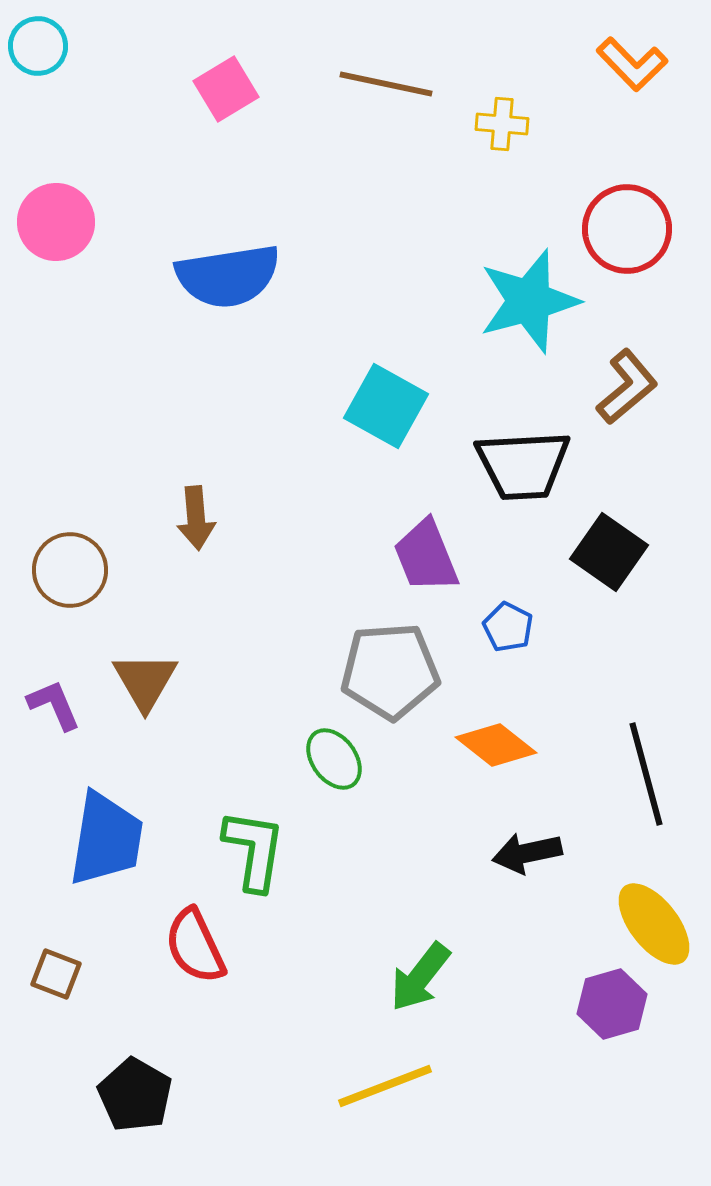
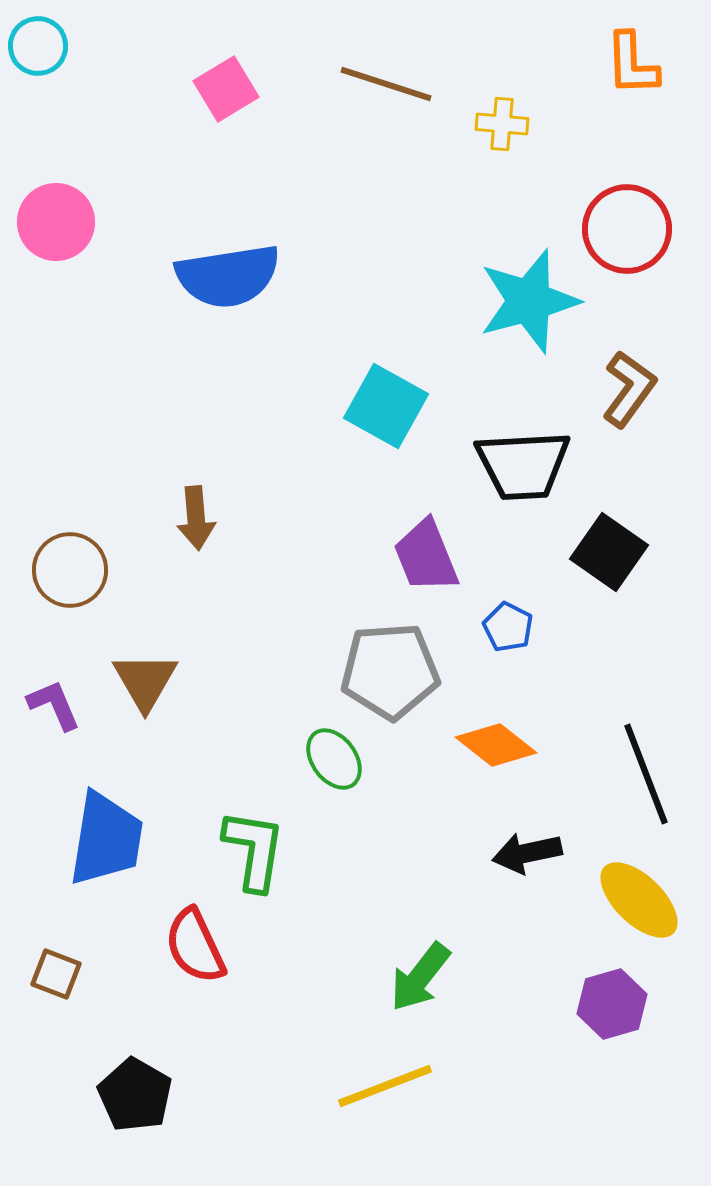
orange L-shape: rotated 42 degrees clockwise
brown line: rotated 6 degrees clockwise
brown L-shape: moved 2 px right, 2 px down; rotated 14 degrees counterclockwise
black line: rotated 6 degrees counterclockwise
yellow ellipse: moved 15 px left, 24 px up; rotated 8 degrees counterclockwise
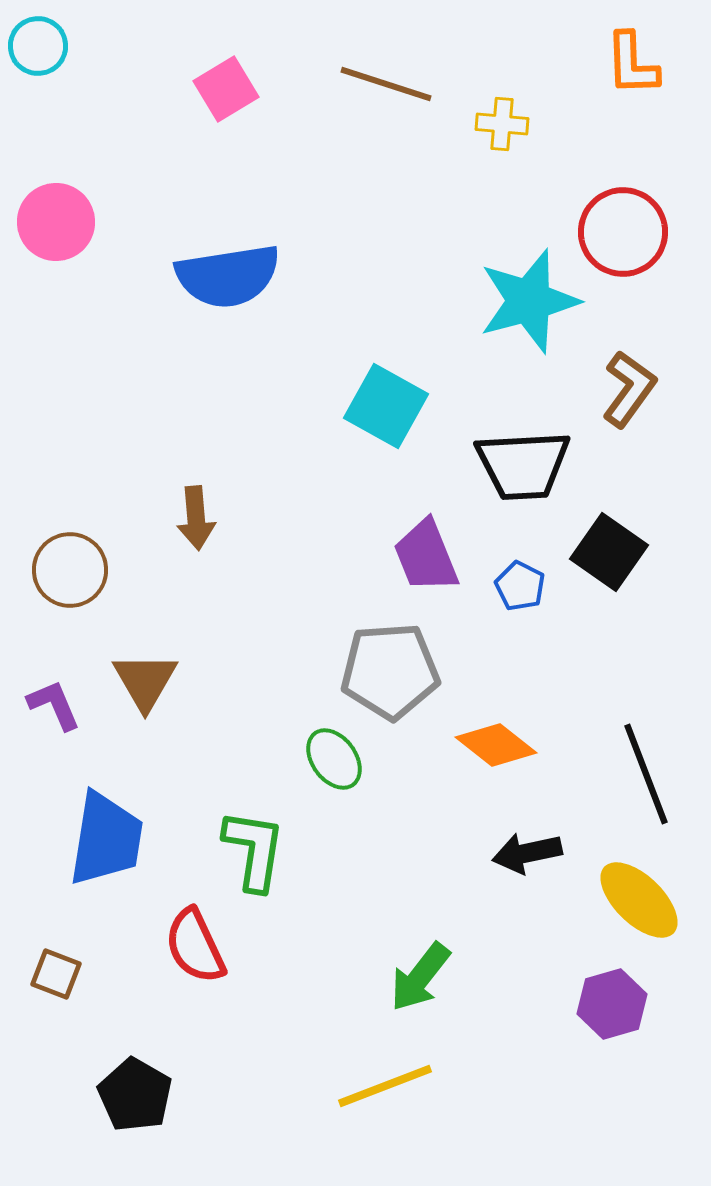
red circle: moved 4 px left, 3 px down
blue pentagon: moved 12 px right, 41 px up
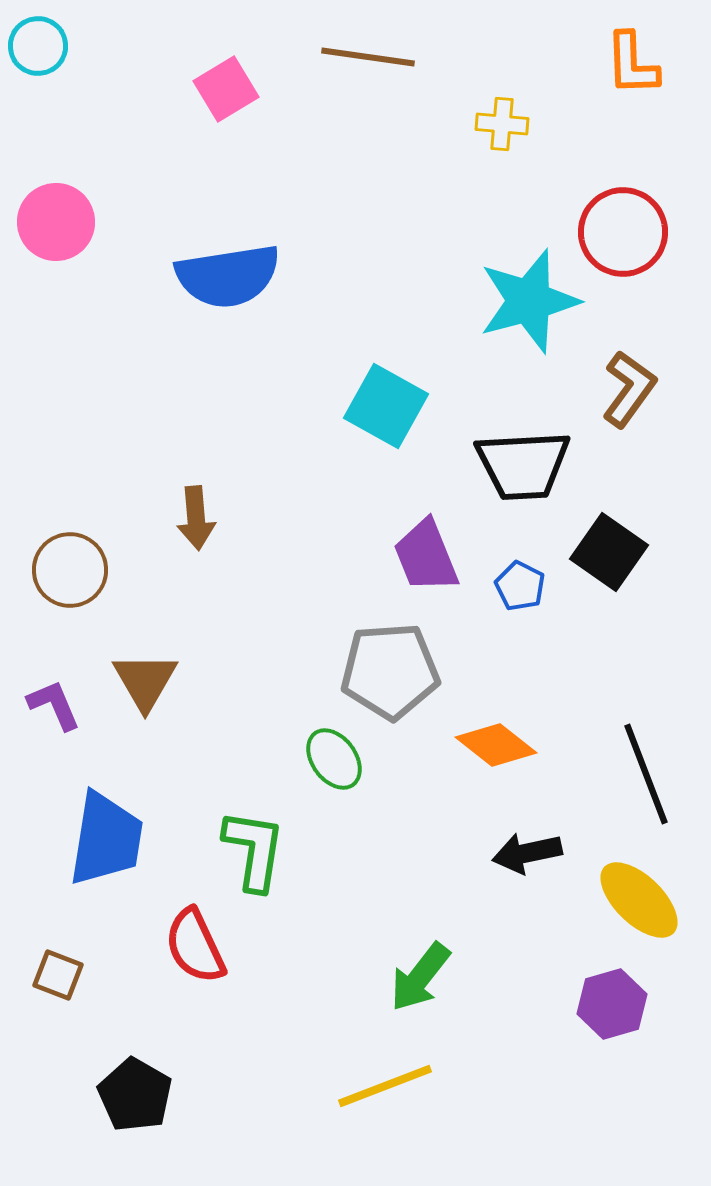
brown line: moved 18 px left, 27 px up; rotated 10 degrees counterclockwise
brown square: moved 2 px right, 1 px down
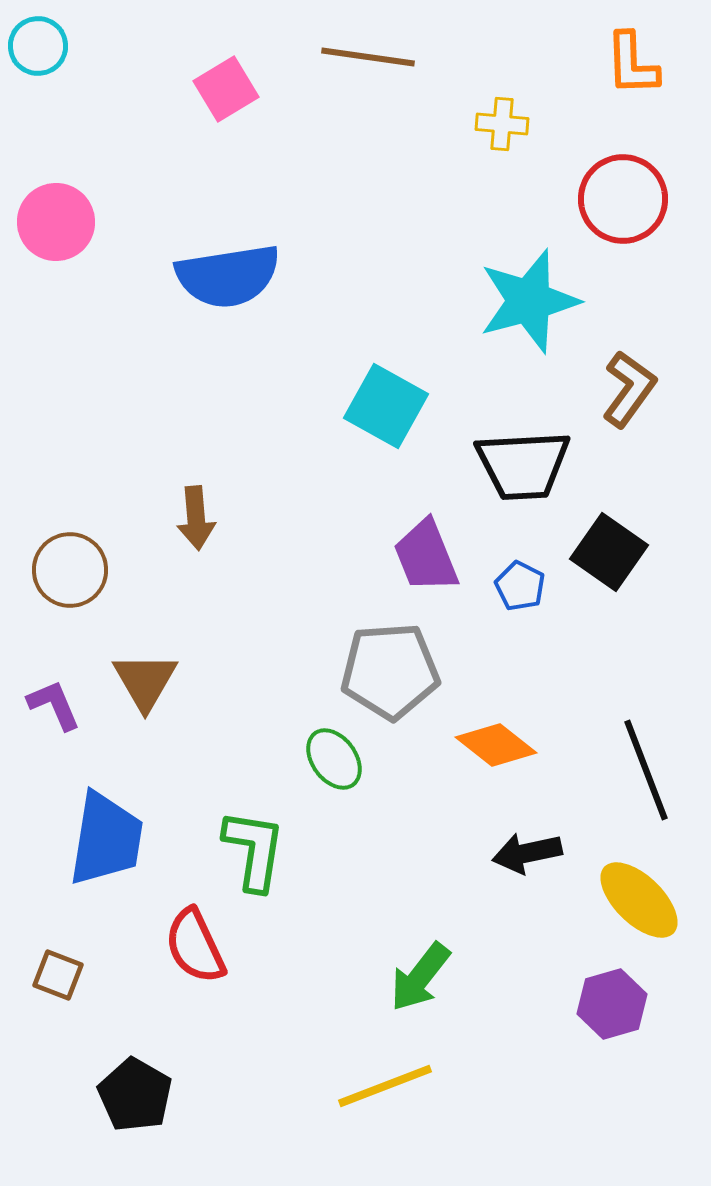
red circle: moved 33 px up
black line: moved 4 px up
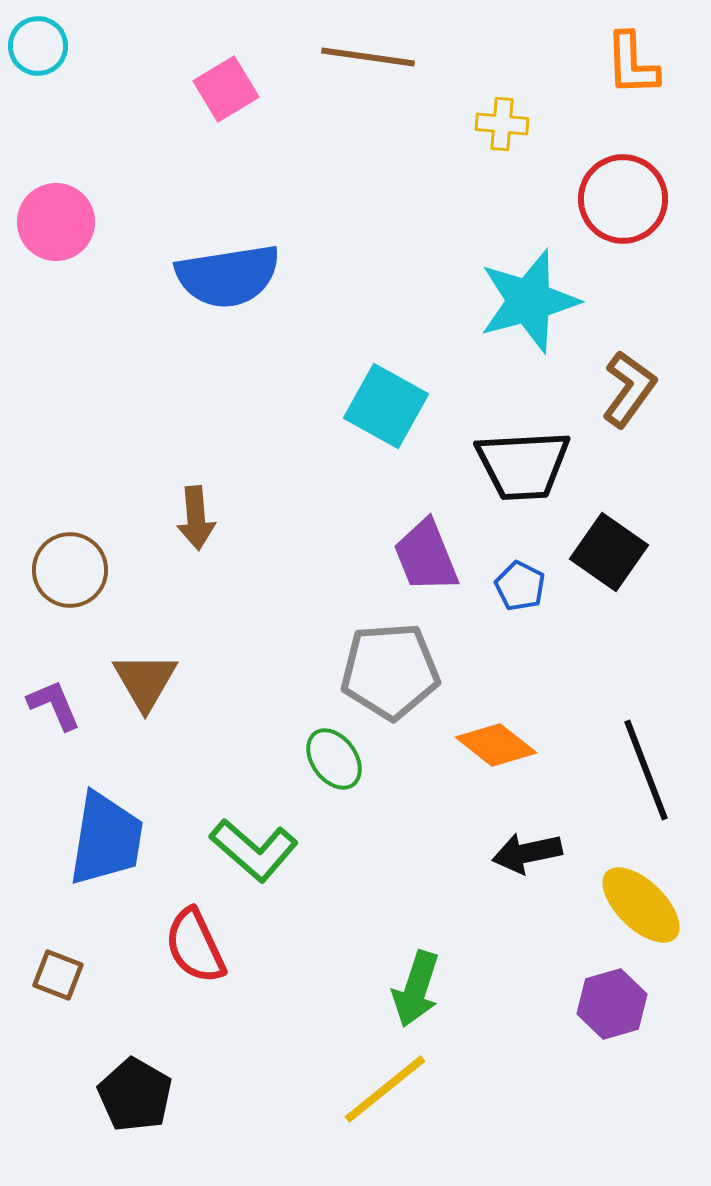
green L-shape: rotated 122 degrees clockwise
yellow ellipse: moved 2 px right, 5 px down
green arrow: moved 4 px left, 12 px down; rotated 20 degrees counterclockwise
yellow line: moved 3 px down; rotated 18 degrees counterclockwise
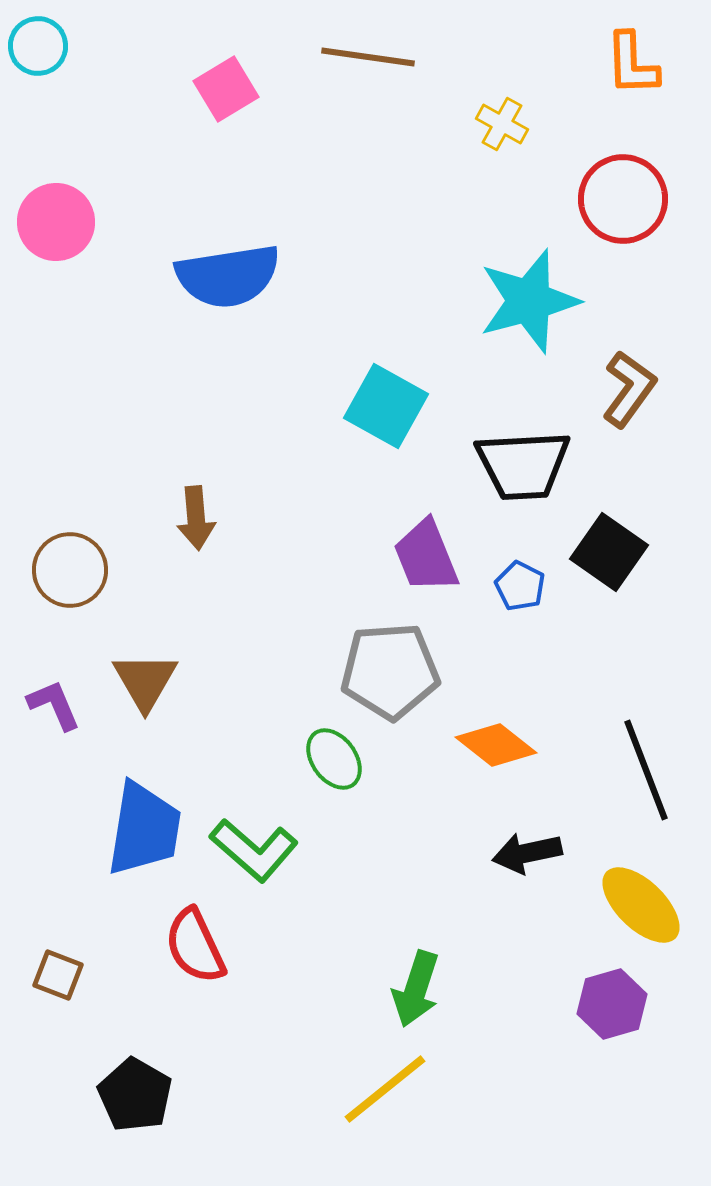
yellow cross: rotated 24 degrees clockwise
blue trapezoid: moved 38 px right, 10 px up
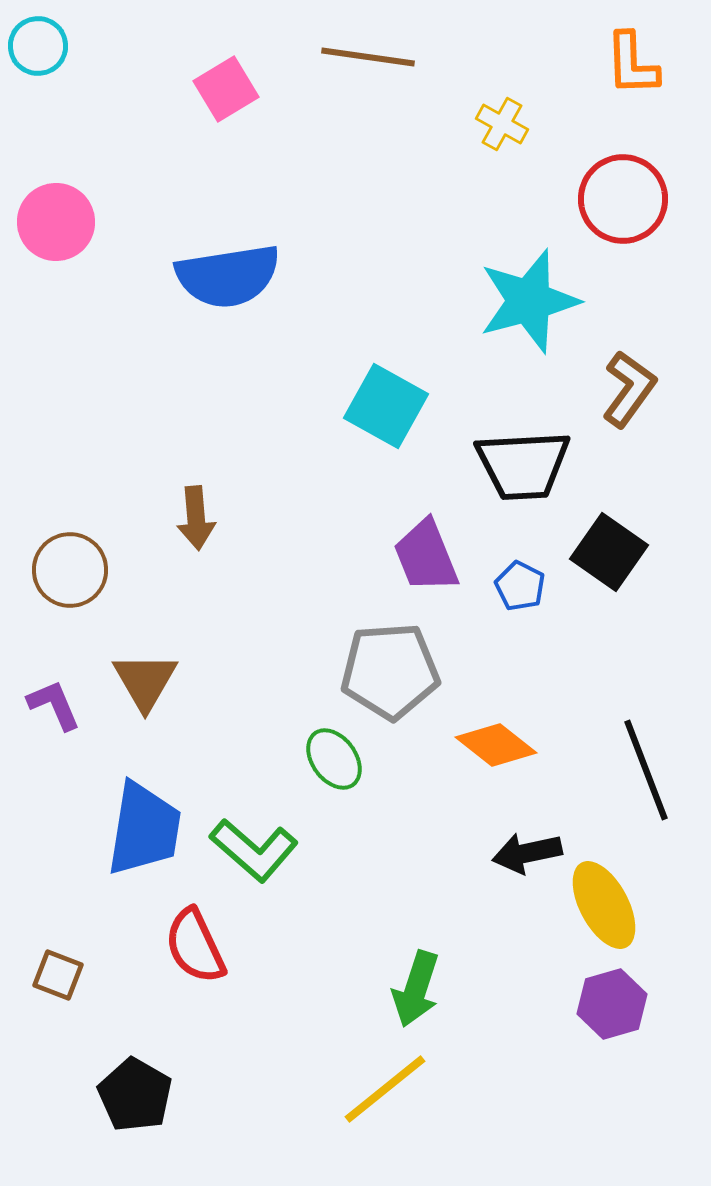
yellow ellipse: moved 37 px left; rotated 18 degrees clockwise
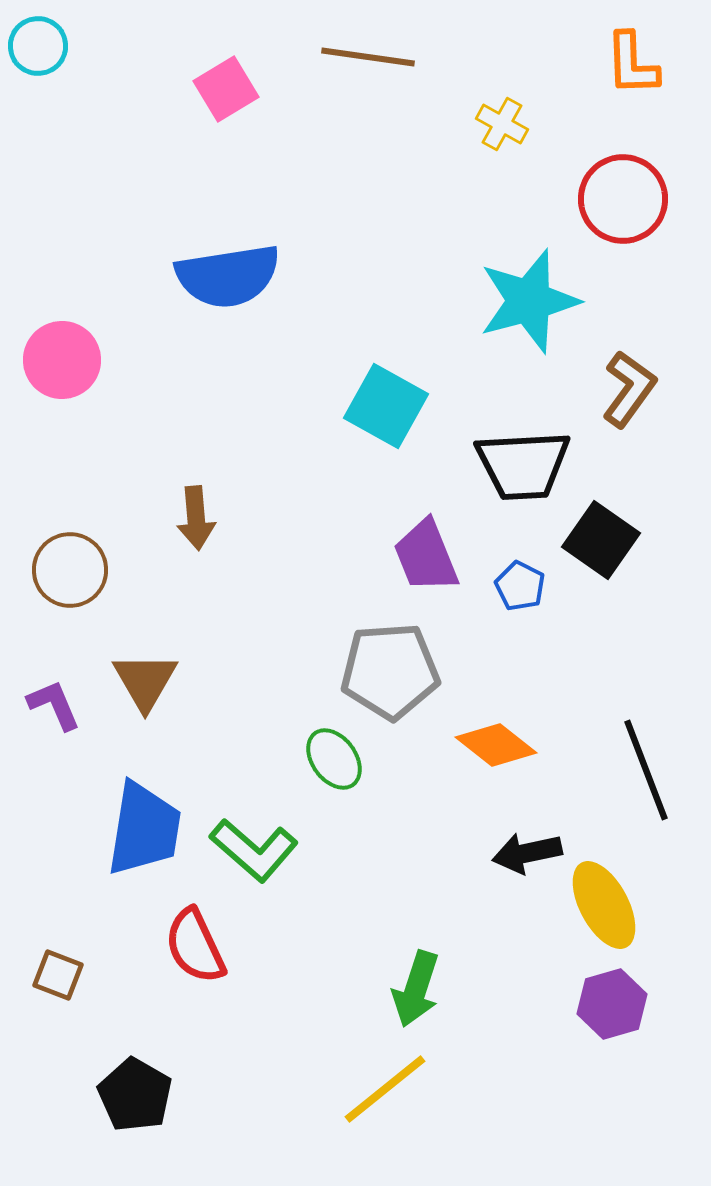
pink circle: moved 6 px right, 138 px down
black square: moved 8 px left, 12 px up
